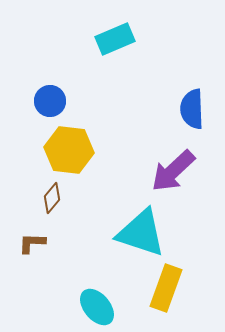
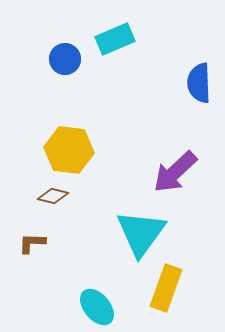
blue circle: moved 15 px right, 42 px up
blue semicircle: moved 7 px right, 26 px up
purple arrow: moved 2 px right, 1 px down
brown diamond: moved 1 px right, 2 px up; rotated 64 degrees clockwise
cyan triangle: rotated 48 degrees clockwise
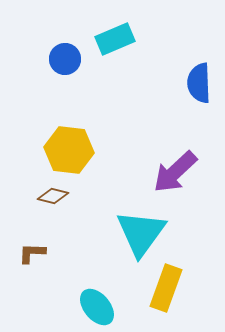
brown L-shape: moved 10 px down
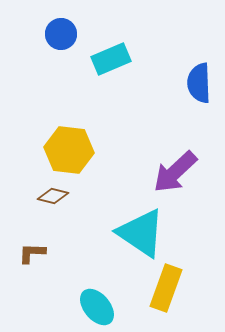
cyan rectangle: moved 4 px left, 20 px down
blue circle: moved 4 px left, 25 px up
cyan triangle: rotated 32 degrees counterclockwise
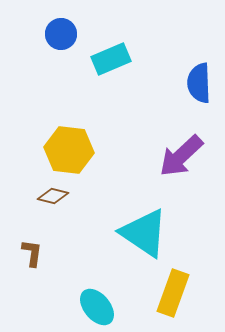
purple arrow: moved 6 px right, 16 px up
cyan triangle: moved 3 px right
brown L-shape: rotated 96 degrees clockwise
yellow rectangle: moved 7 px right, 5 px down
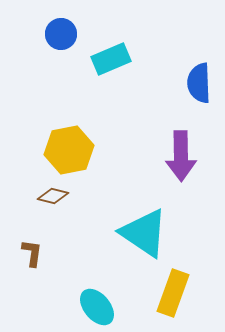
yellow hexagon: rotated 18 degrees counterclockwise
purple arrow: rotated 48 degrees counterclockwise
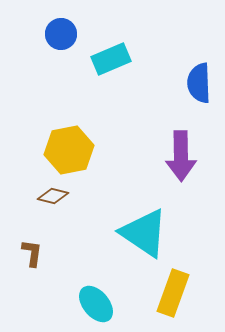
cyan ellipse: moved 1 px left, 3 px up
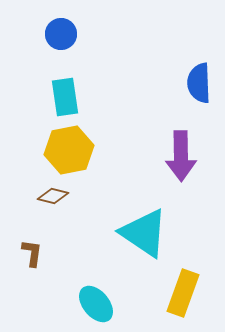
cyan rectangle: moved 46 px left, 38 px down; rotated 75 degrees counterclockwise
yellow rectangle: moved 10 px right
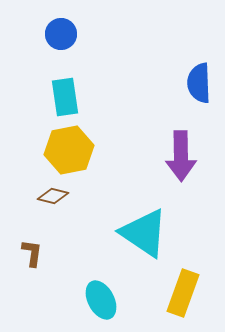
cyan ellipse: moved 5 px right, 4 px up; rotated 12 degrees clockwise
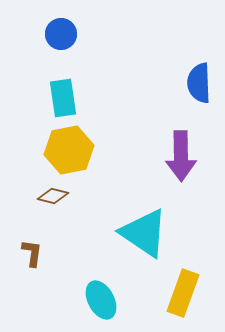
cyan rectangle: moved 2 px left, 1 px down
